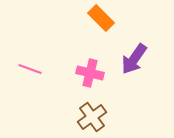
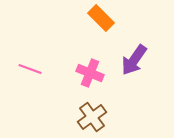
purple arrow: moved 1 px down
pink cross: rotated 8 degrees clockwise
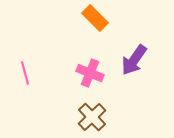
orange rectangle: moved 6 px left
pink line: moved 5 px left, 4 px down; rotated 55 degrees clockwise
brown cross: rotated 8 degrees counterclockwise
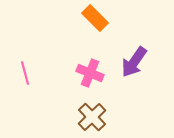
purple arrow: moved 2 px down
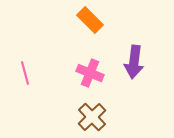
orange rectangle: moved 5 px left, 2 px down
purple arrow: rotated 28 degrees counterclockwise
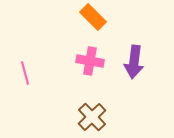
orange rectangle: moved 3 px right, 3 px up
pink cross: moved 12 px up; rotated 12 degrees counterclockwise
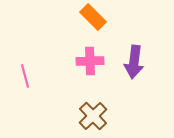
pink cross: rotated 12 degrees counterclockwise
pink line: moved 3 px down
brown cross: moved 1 px right, 1 px up
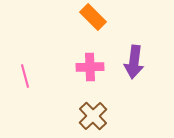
pink cross: moved 6 px down
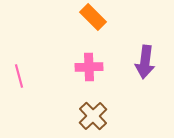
purple arrow: moved 11 px right
pink cross: moved 1 px left
pink line: moved 6 px left
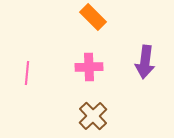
pink line: moved 8 px right, 3 px up; rotated 20 degrees clockwise
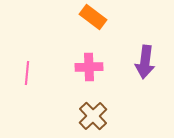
orange rectangle: rotated 8 degrees counterclockwise
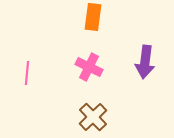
orange rectangle: rotated 60 degrees clockwise
pink cross: rotated 28 degrees clockwise
brown cross: moved 1 px down
